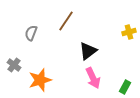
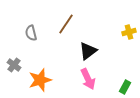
brown line: moved 3 px down
gray semicircle: rotated 35 degrees counterclockwise
pink arrow: moved 5 px left, 1 px down
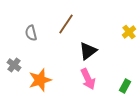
yellow cross: rotated 24 degrees counterclockwise
green rectangle: moved 1 px up
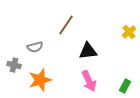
brown line: moved 1 px down
gray semicircle: moved 4 px right, 14 px down; rotated 91 degrees counterclockwise
black triangle: rotated 30 degrees clockwise
gray cross: rotated 24 degrees counterclockwise
pink arrow: moved 1 px right, 2 px down
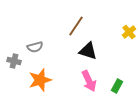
brown line: moved 10 px right, 1 px down
black triangle: rotated 24 degrees clockwise
gray cross: moved 4 px up
green rectangle: moved 8 px left
